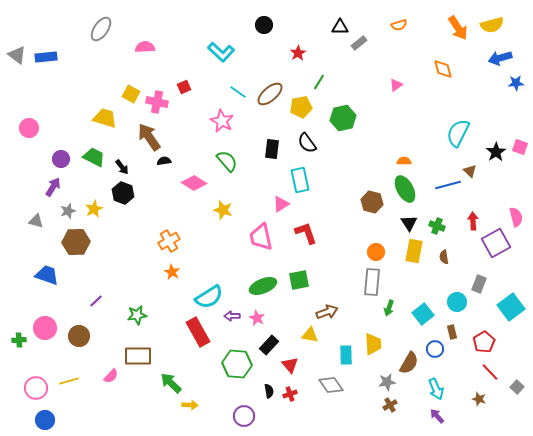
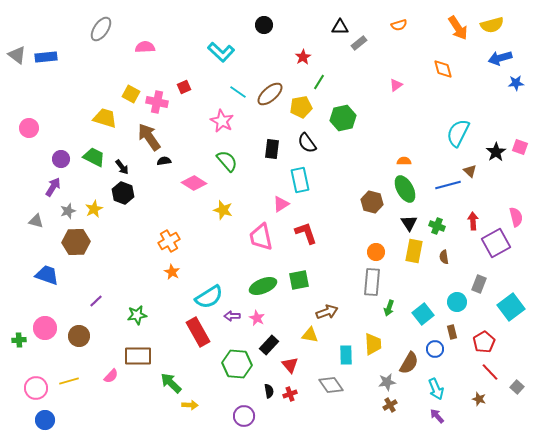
red star at (298, 53): moved 5 px right, 4 px down
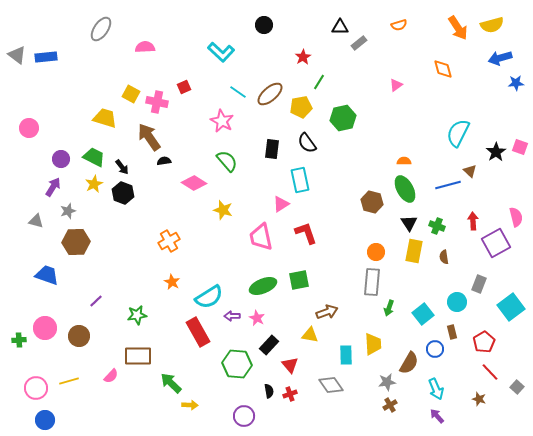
yellow star at (94, 209): moved 25 px up
orange star at (172, 272): moved 10 px down
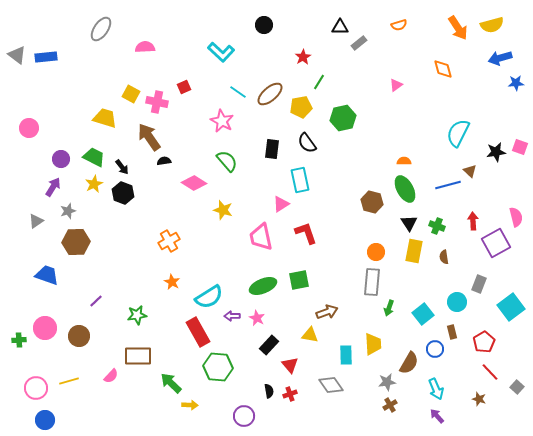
black star at (496, 152): rotated 24 degrees clockwise
gray triangle at (36, 221): rotated 49 degrees counterclockwise
green hexagon at (237, 364): moved 19 px left, 3 px down
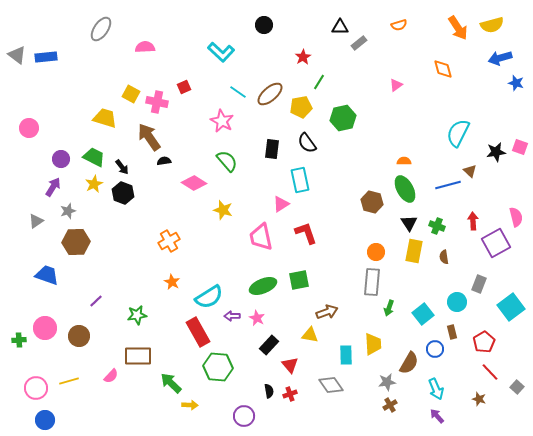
blue star at (516, 83): rotated 21 degrees clockwise
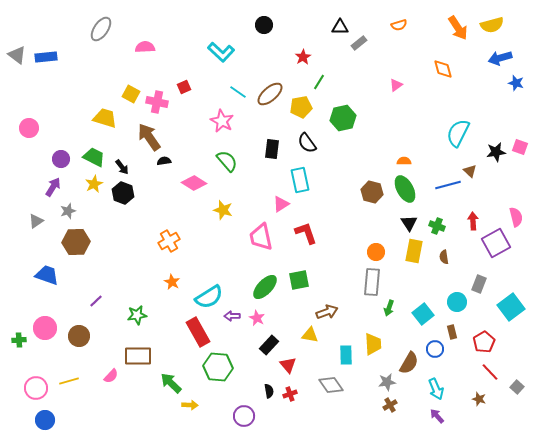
brown hexagon at (372, 202): moved 10 px up
green ellipse at (263, 286): moved 2 px right, 1 px down; rotated 24 degrees counterclockwise
red triangle at (290, 365): moved 2 px left
